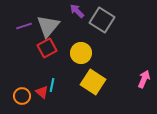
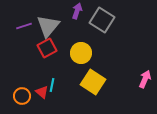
purple arrow: rotated 63 degrees clockwise
pink arrow: moved 1 px right
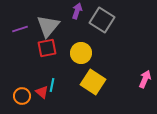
purple line: moved 4 px left, 3 px down
red square: rotated 18 degrees clockwise
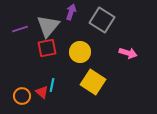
purple arrow: moved 6 px left, 1 px down
yellow circle: moved 1 px left, 1 px up
pink arrow: moved 17 px left, 26 px up; rotated 84 degrees clockwise
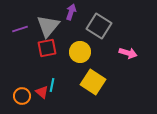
gray square: moved 3 px left, 6 px down
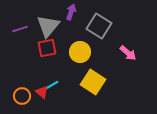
pink arrow: rotated 24 degrees clockwise
cyan line: rotated 48 degrees clockwise
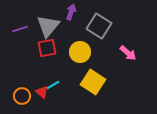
cyan line: moved 1 px right
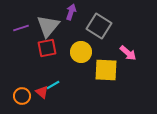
purple line: moved 1 px right, 1 px up
yellow circle: moved 1 px right
yellow square: moved 13 px right, 12 px up; rotated 30 degrees counterclockwise
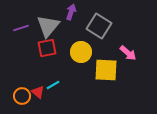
red triangle: moved 4 px left
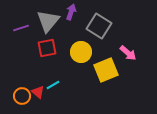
gray triangle: moved 5 px up
yellow square: rotated 25 degrees counterclockwise
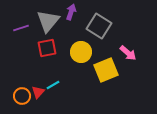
red triangle: rotated 32 degrees clockwise
